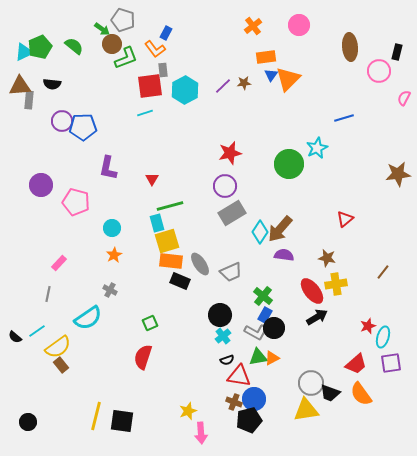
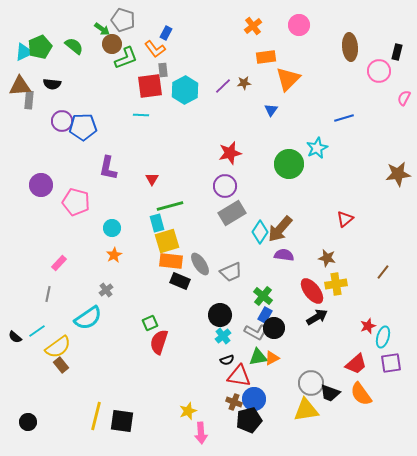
blue triangle at (271, 75): moved 35 px down
cyan line at (145, 113): moved 4 px left, 2 px down; rotated 21 degrees clockwise
gray cross at (110, 290): moved 4 px left; rotated 24 degrees clockwise
red semicircle at (143, 357): moved 16 px right, 15 px up
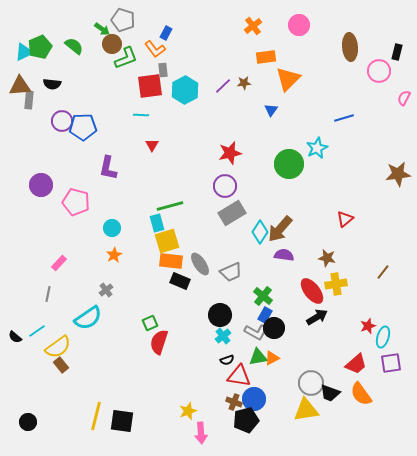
red triangle at (152, 179): moved 34 px up
black pentagon at (249, 420): moved 3 px left
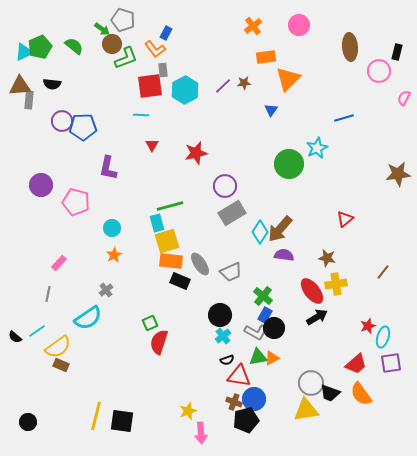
red star at (230, 153): moved 34 px left
brown rectangle at (61, 365): rotated 28 degrees counterclockwise
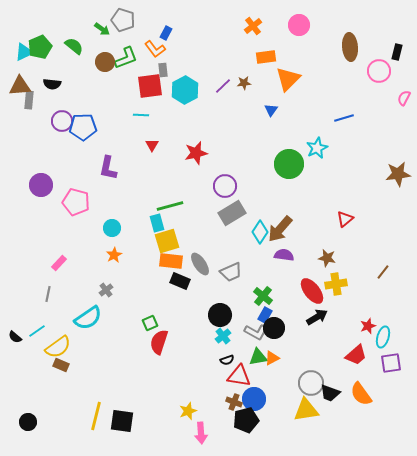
brown circle at (112, 44): moved 7 px left, 18 px down
red trapezoid at (356, 364): moved 9 px up
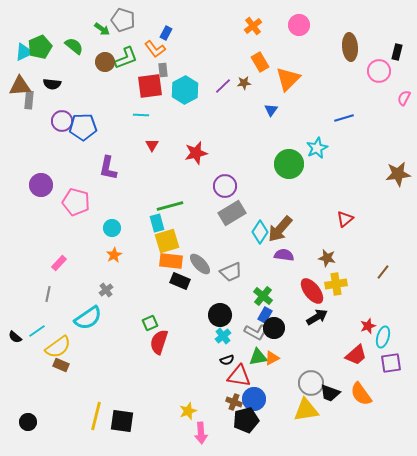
orange rectangle at (266, 57): moved 6 px left, 5 px down; rotated 66 degrees clockwise
gray ellipse at (200, 264): rotated 10 degrees counterclockwise
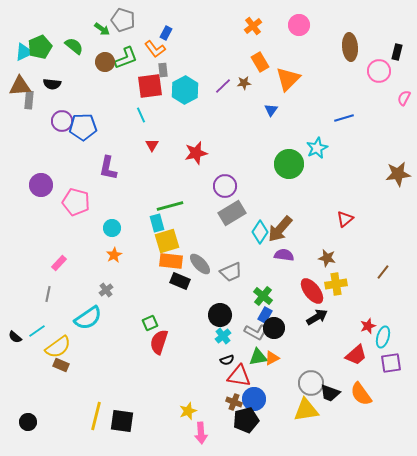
cyan line at (141, 115): rotated 63 degrees clockwise
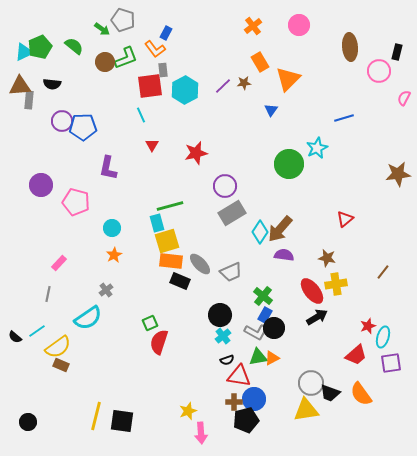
brown cross at (234, 402): rotated 21 degrees counterclockwise
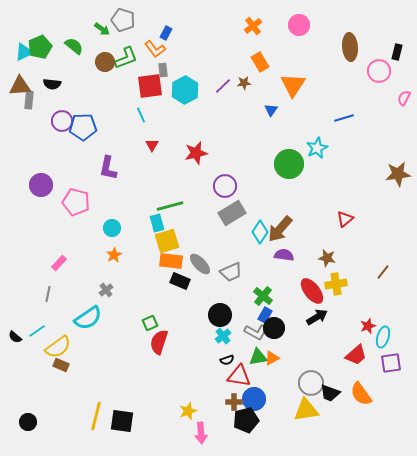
orange triangle at (288, 79): moved 5 px right, 6 px down; rotated 12 degrees counterclockwise
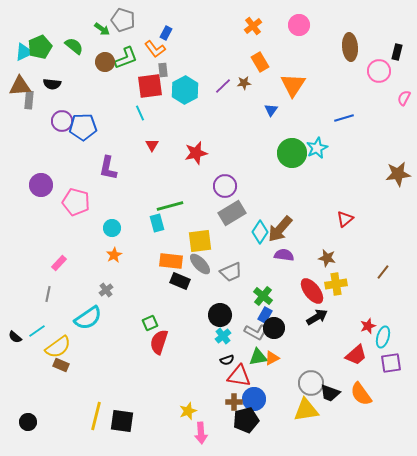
cyan line at (141, 115): moved 1 px left, 2 px up
green circle at (289, 164): moved 3 px right, 11 px up
yellow square at (167, 241): moved 33 px right; rotated 10 degrees clockwise
